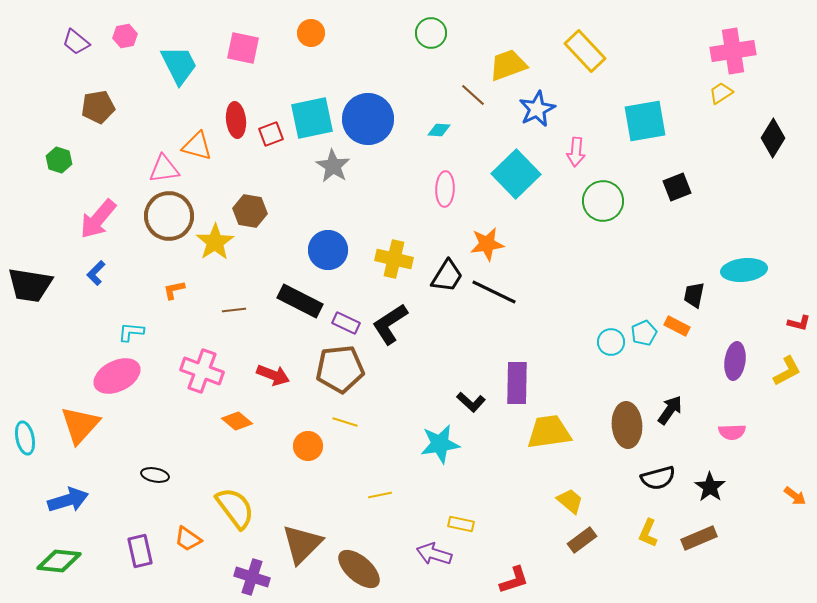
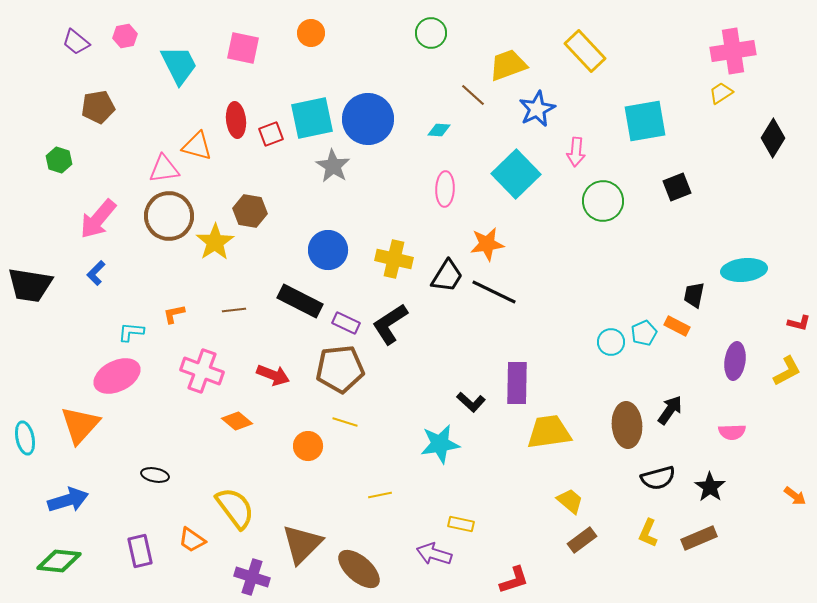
orange L-shape at (174, 290): moved 24 px down
orange trapezoid at (188, 539): moved 4 px right, 1 px down
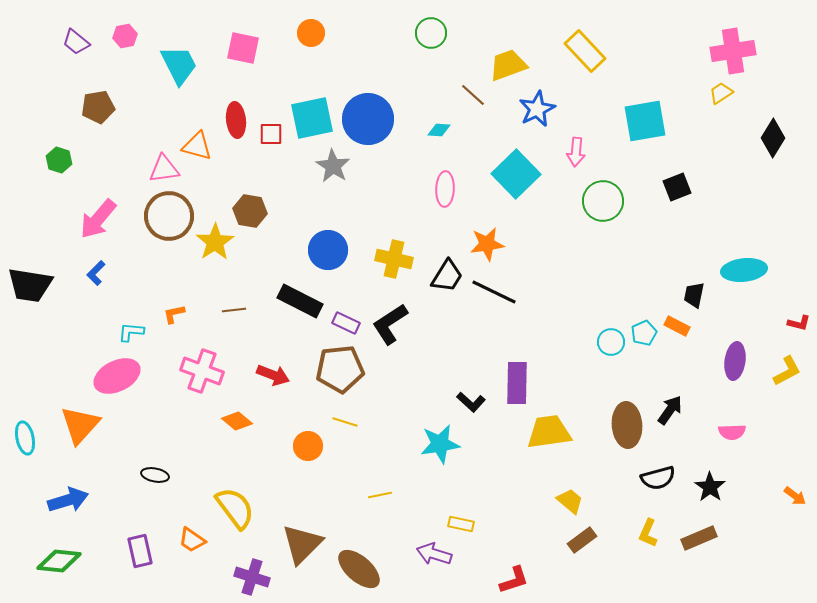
red square at (271, 134): rotated 20 degrees clockwise
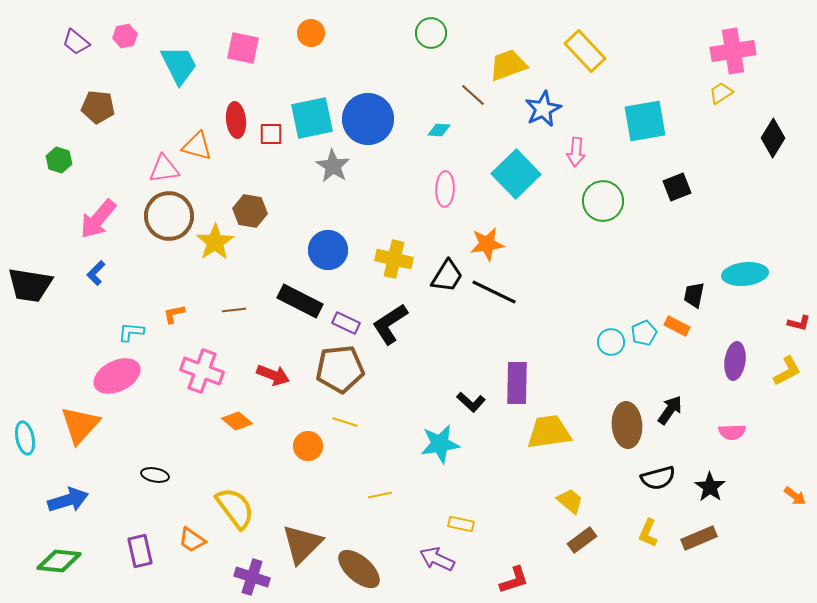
brown pentagon at (98, 107): rotated 16 degrees clockwise
blue star at (537, 109): moved 6 px right
cyan ellipse at (744, 270): moved 1 px right, 4 px down
purple arrow at (434, 554): moved 3 px right, 5 px down; rotated 8 degrees clockwise
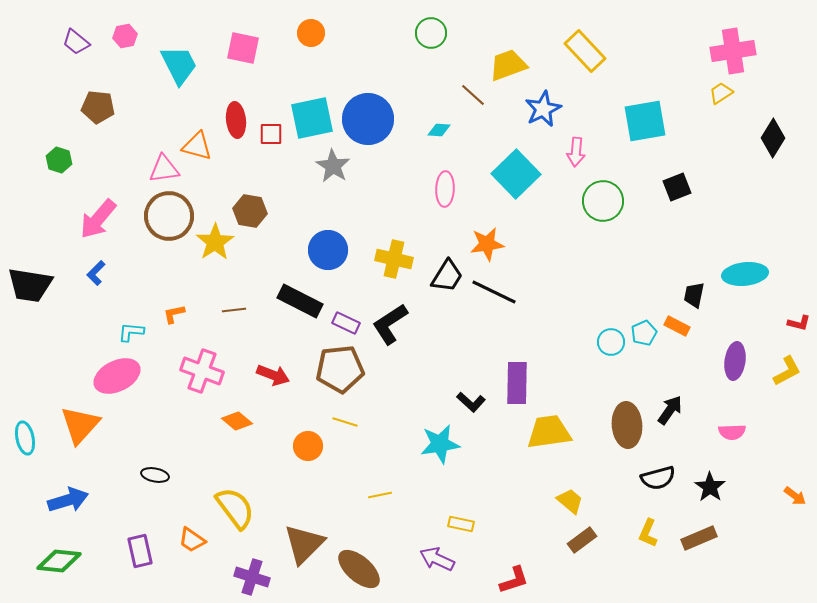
brown triangle at (302, 544): moved 2 px right
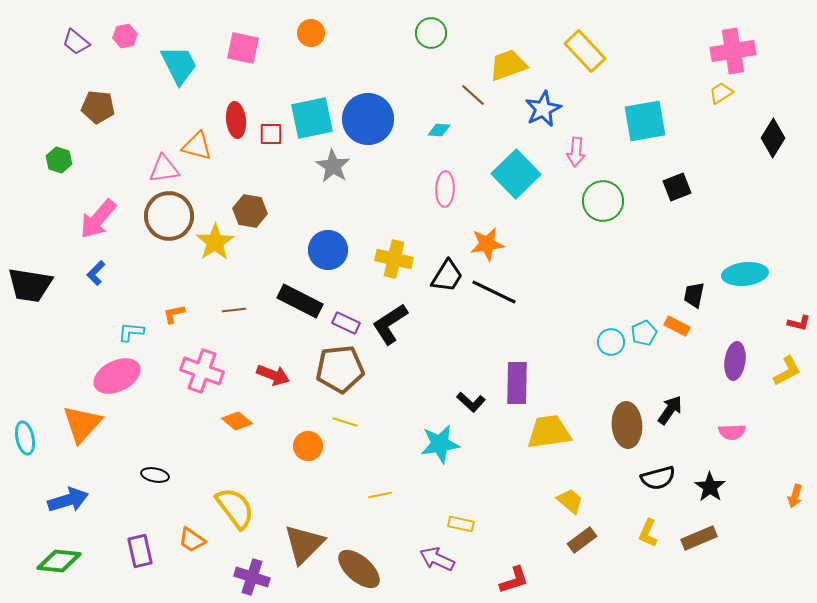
orange triangle at (80, 425): moved 2 px right, 1 px up
orange arrow at (795, 496): rotated 70 degrees clockwise
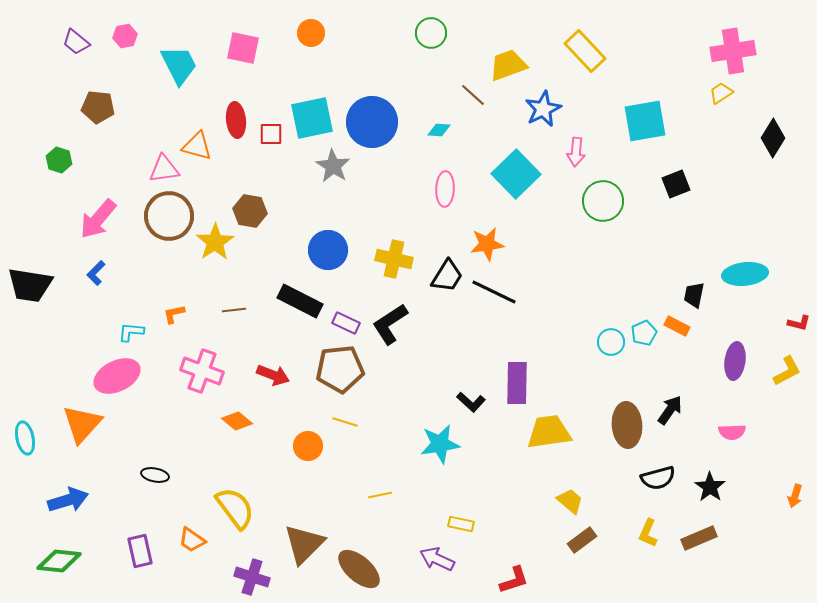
blue circle at (368, 119): moved 4 px right, 3 px down
black square at (677, 187): moved 1 px left, 3 px up
